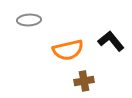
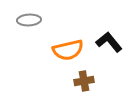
black L-shape: moved 2 px left, 1 px down
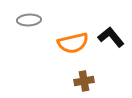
black L-shape: moved 2 px right, 5 px up
orange semicircle: moved 5 px right, 7 px up
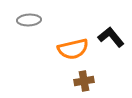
orange semicircle: moved 6 px down
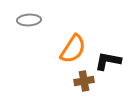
black L-shape: moved 3 px left, 24 px down; rotated 40 degrees counterclockwise
orange semicircle: rotated 44 degrees counterclockwise
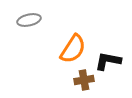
gray ellipse: rotated 10 degrees counterclockwise
brown cross: moved 1 px up
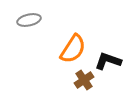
black L-shape: rotated 8 degrees clockwise
brown cross: rotated 24 degrees counterclockwise
